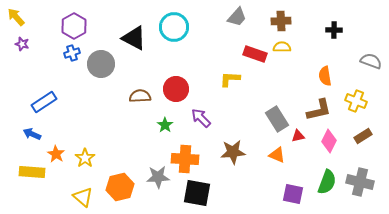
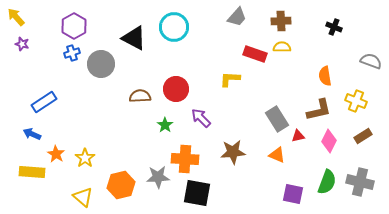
black cross: moved 3 px up; rotated 21 degrees clockwise
orange hexagon: moved 1 px right, 2 px up
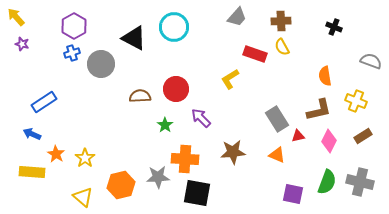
yellow semicircle: rotated 120 degrees counterclockwise
yellow L-shape: rotated 35 degrees counterclockwise
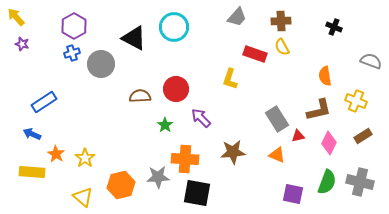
yellow L-shape: rotated 40 degrees counterclockwise
pink diamond: moved 2 px down
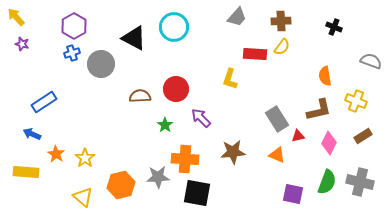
yellow semicircle: rotated 114 degrees counterclockwise
red rectangle: rotated 15 degrees counterclockwise
yellow rectangle: moved 6 px left
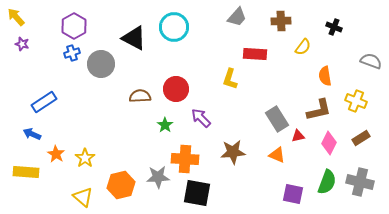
yellow semicircle: moved 21 px right
brown rectangle: moved 2 px left, 2 px down
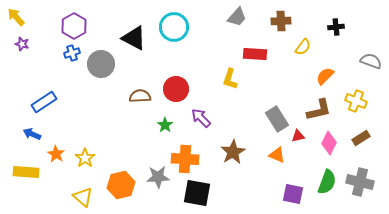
black cross: moved 2 px right; rotated 28 degrees counterclockwise
orange semicircle: rotated 54 degrees clockwise
brown star: rotated 25 degrees counterclockwise
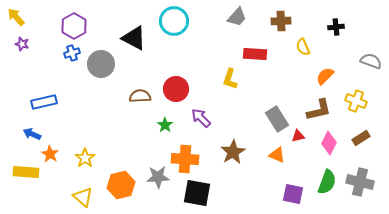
cyan circle: moved 6 px up
yellow semicircle: rotated 120 degrees clockwise
blue rectangle: rotated 20 degrees clockwise
orange star: moved 6 px left
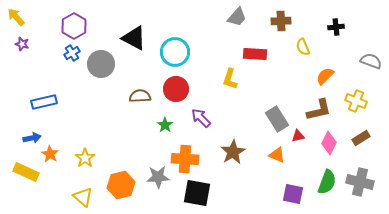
cyan circle: moved 1 px right, 31 px down
blue cross: rotated 14 degrees counterclockwise
blue arrow: moved 4 px down; rotated 144 degrees clockwise
yellow rectangle: rotated 20 degrees clockwise
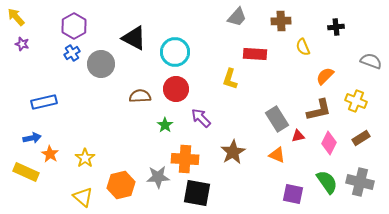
green semicircle: rotated 55 degrees counterclockwise
